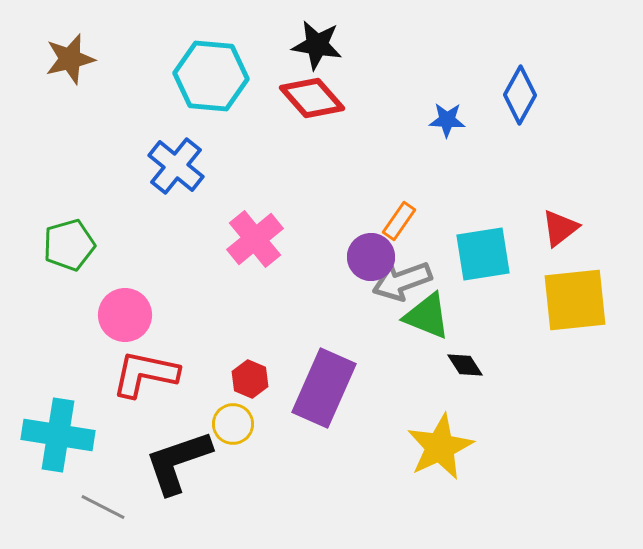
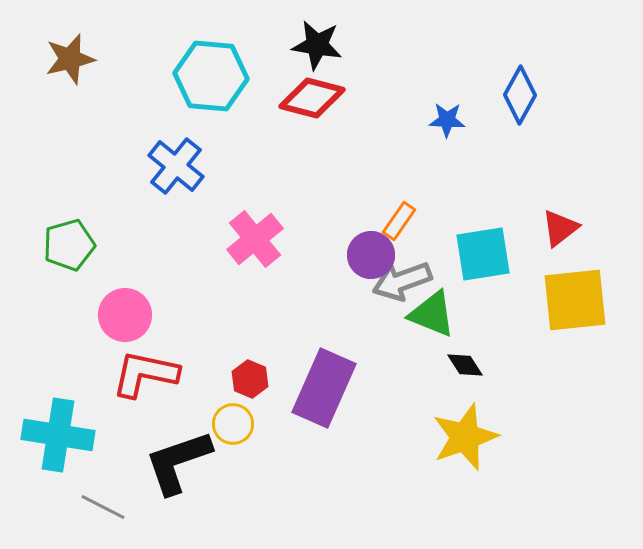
red diamond: rotated 34 degrees counterclockwise
purple circle: moved 2 px up
green triangle: moved 5 px right, 2 px up
yellow star: moved 25 px right, 10 px up; rotated 6 degrees clockwise
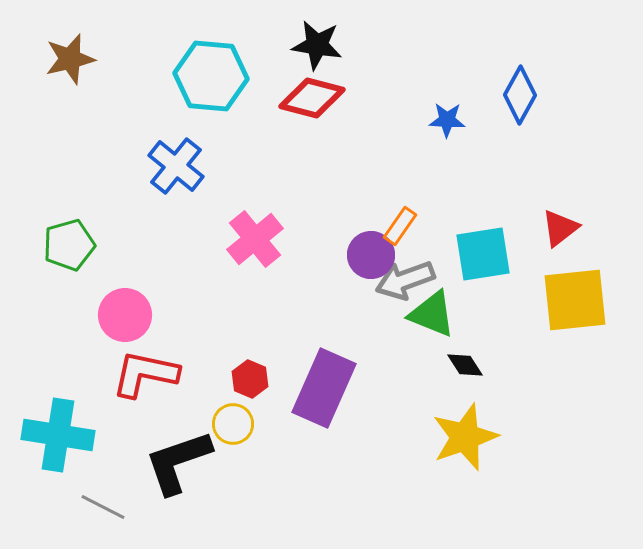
orange rectangle: moved 1 px right, 5 px down
gray arrow: moved 3 px right, 1 px up
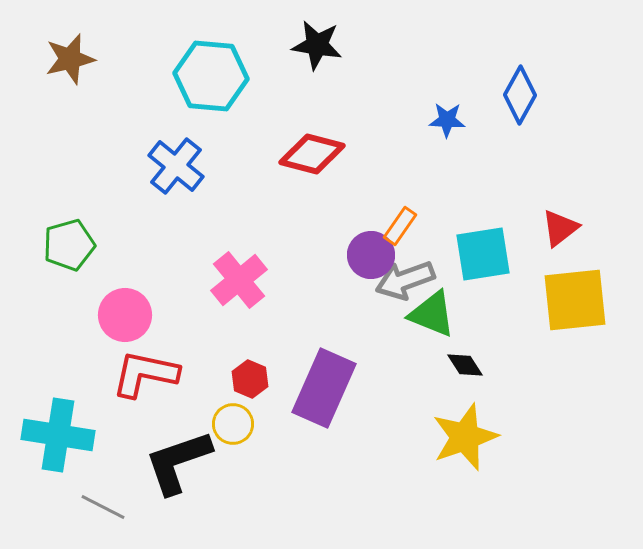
red diamond: moved 56 px down
pink cross: moved 16 px left, 41 px down
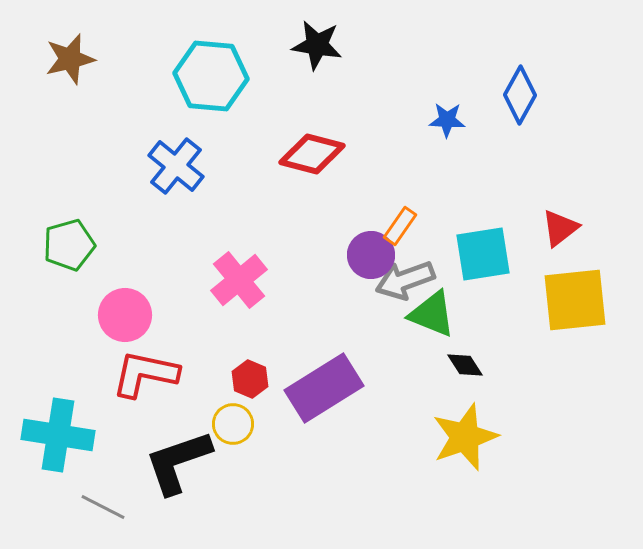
purple rectangle: rotated 34 degrees clockwise
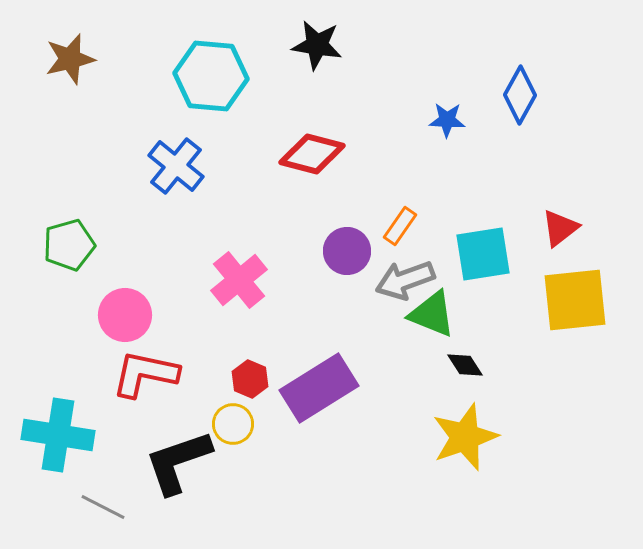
purple circle: moved 24 px left, 4 px up
purple rectangle: moved 5 px left
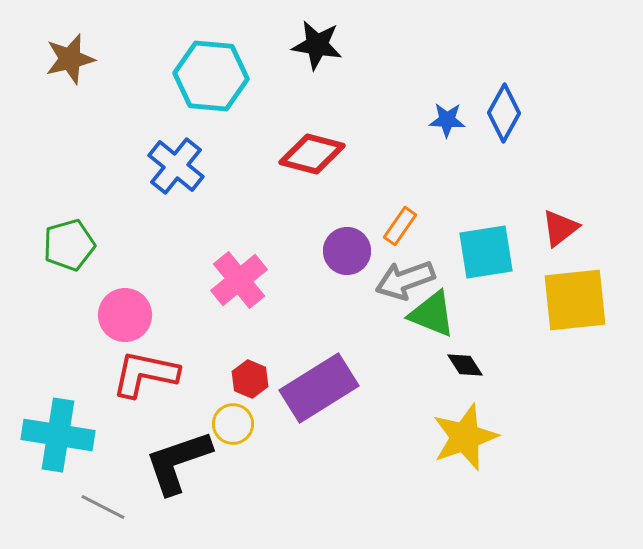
blue diamond: moved 16 px left, 18 px down
cyan square: moved 3 px right, 2 px up
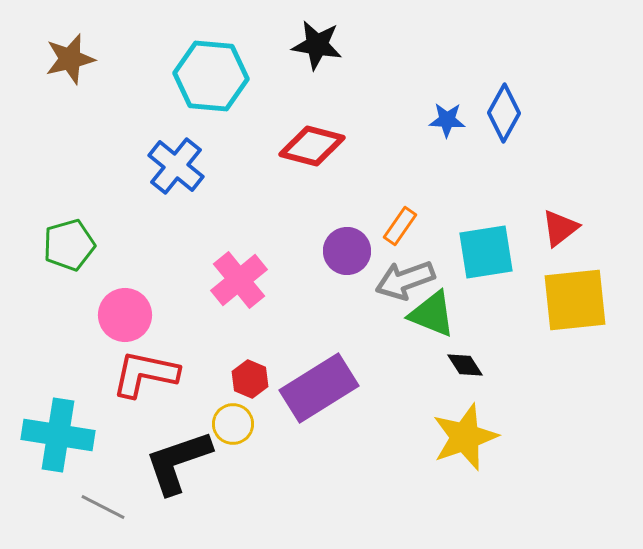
red diamond: moved 8 px up
